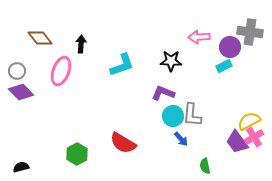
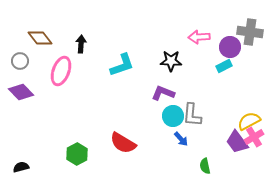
gray circle: moved 3 px right, 10 px up
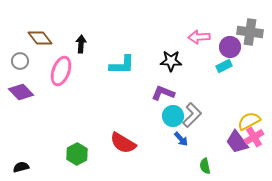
cyan L-shape: rotated 20 degrees clockwise
gray L-shape: rotated 140 degrees counterclockwise
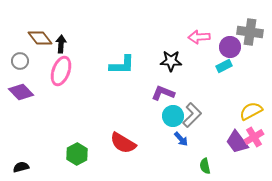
black arrow: moved 20 px left
yellow semicircle: moved 2 px right, 10 px up
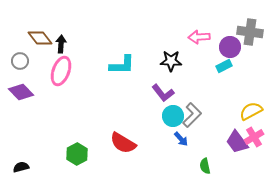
purple L-shape: rotated 150 degrees counterclockwise
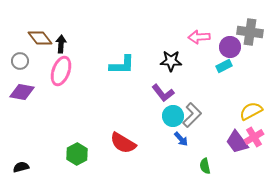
purple diamond: moved 1 px right; rotated 35 degrees counterclockwise
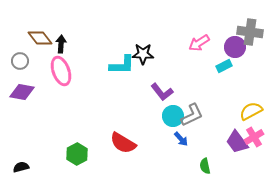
pink arrow: moved 6 px down; rotated 30 degrees counterclockwise
purple circle: moved 5 px right
black star: moved 28 px left, 7 px up
pink ellipse: rotated 40 degrees counterclockwise
purple L-shape: moved 1 px left, 1 px up
gray L-shape: rotated 20 degrees clockwise
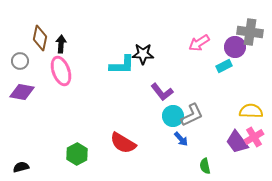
brown diamond: rotated 50 degrees clockwise
yellow semicircle: rotated 30 degrees clockwise
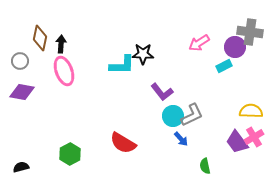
pink ellipse: moved 3 px right
green hexagon: moved 7 px left
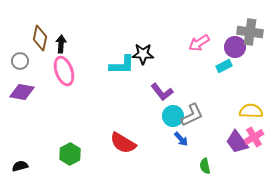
black semicircle: moved 1 px left, 1 px up
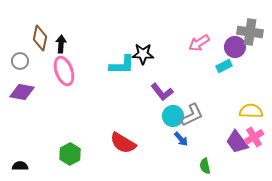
black semicircle: rotated 14 degrees clockwise
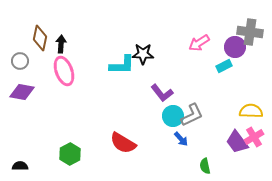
purple L-shape: moved 1 px down
